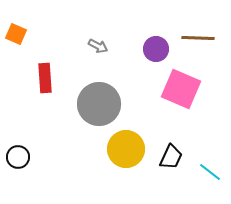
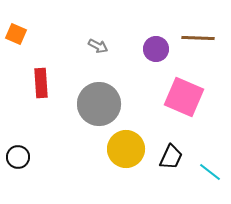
red rectangle: moved 4 px left, 5 px down
pink square: moved 3 px right, 8 px down
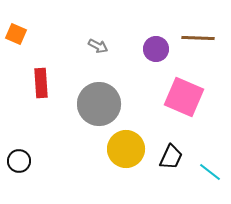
black circle: moved 1 px right, 4 px down
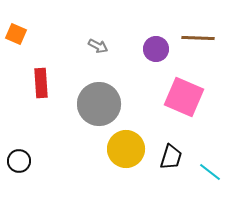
black trapezoid: rotated 8 degrees counterclockwise
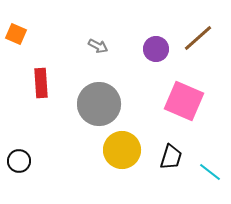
brown line: rotated 44 degrees counterclockwise
pink square: moved 4 px down
yellow circle: moved 4 px left, 1 px down
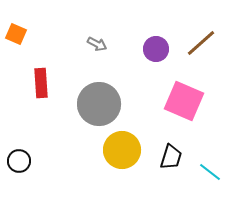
brown line: moved 3 px right, 5 px down
gray arrow: moved 1 px left, 2 px up
